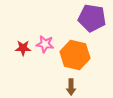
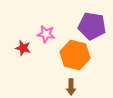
purple pentagon: moved 8 px down
pink star: moved 1 px right, 10 px up
red star: rotated 14 degrees clockwise
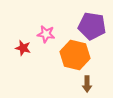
brown arrow: moved 16 px right, 3 px up
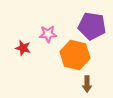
pink star: moved 2 px right; rotated 12 degrees counterclockwise
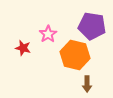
pink star: rotated 30 degrees counterclockwise
